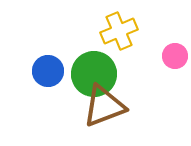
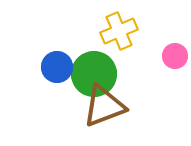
blue circle: moved 9 px right, 4 px up
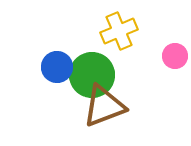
green circle: moved 2 px left, 1 px down
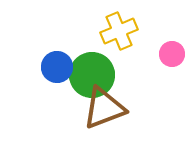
pink circle: moved 3 px left, 2 px up
brown triangle: moved 2 px down
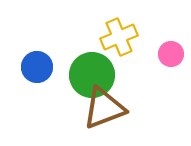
yellow cross: moved 6 px down
pink circle: moved 1 px left
blue circle: moved 20 px left
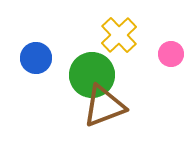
yellow cross: moved 2 px up; rotated 21 degrees counterclockwise
blue circle: moved 1 px left, 9 px up
brown triangle: moved 2 px up
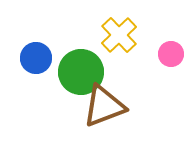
green circle: moved 11 px left, 3 px up
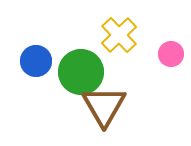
blue circle: moved 3 px down
brown triangle: rotated 39 degrees counterclockwise
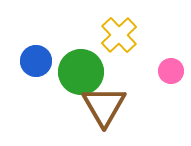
pink circle: moved 17 px down
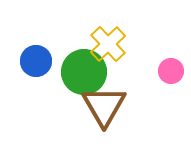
yellow cross: moved 11 px left, 9 px down
green circle: moved 3 px right
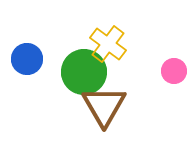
yellow cross: rotated 9 degrees counterclockwise
blue circle: moved 9 px left, 2 px up
pink circle: moved 3 px right
